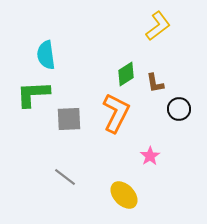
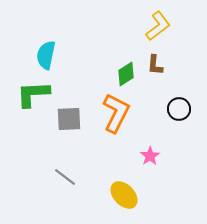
cyan semicircle: rotated 20 degrees clockwise
brown L-shape: moved 18 px up; rotated 15 degrees clockwise
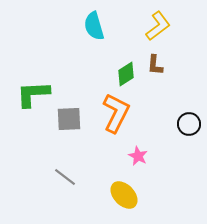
cyan semicircle: moved 48 px right, 29 px up; rotated 28 degrees counterclockwise
black circle: moved 10 px right, 15 px down
pink star: moved 12 px left; rotated 12 degrees counterclockwise
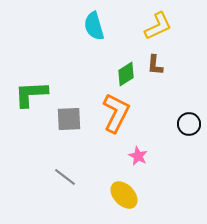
yellow L-shape: rotated 12 degrees clockwise
green L-shape: moved 2 px left
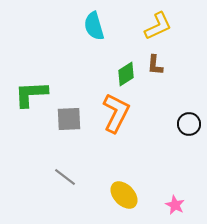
pink star: moved 37 px right, 49 px down
